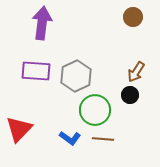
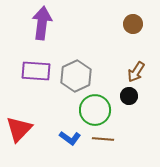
brown circle: moved 7 px down
black circle: moved 1 px left, 1 px down
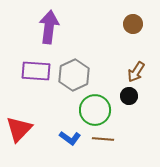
purple arrow: moved 7 px right, 4 px down
gray hexagon: moved 2 px left, 1 px up
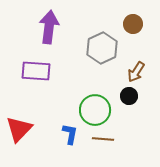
gray hexagon: moved 28 px right, 27 px up
blue L-shape: moved 4 px up; rotated 115 degrees counterclockwise
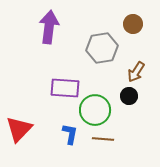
gray hexagon: rotated 16 degrees clockwise
purple rectangle: moved 29 px right, 17 px down
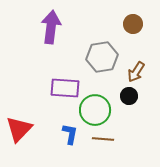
purple arrow: moved 2 px right
gray hexagon: moved 9 px down
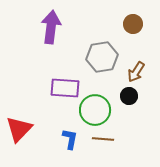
blue L-shape: moved 5 px down
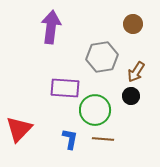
black circle: moved 2 px right
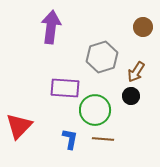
brown circle: moved 10 px right, 3 px down
gray hexagon: rotated 8 degrees counterclockwise
red triangle: moved 3 px up
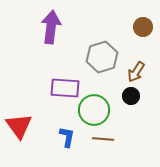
green circle: moved 1 px left
red triangle: rotated 20 degrees counterclockwise
blue L-shape: moved 3 px left, 2 px up
